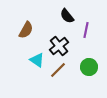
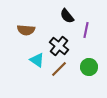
brown semicircle: rotated 66 degrees clockwise
black cross: rotated 12 degrees counterclockwise
brown line: moved 1 px right, 1 px up
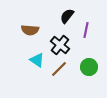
black semicircle: rotated 77 degrees clockwise
brown semicircle: moved 4 px right
black cross: moved 1 px right, 1 px up
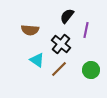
black cross: moved 1 px right, 1 px up
green circle: moved 2 px right, 3 px down
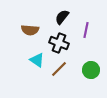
black semicircle: moved 5 px left, 1 px down
black cross: moved 2 px left, 1 px up; rotated 18 degrees counterclockwise
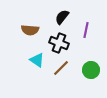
brown line: moved 2 px right, 1 px up
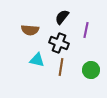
cyan triangle: rotated 21 degrees counterclockwise
brown line: moved 1 px up; rotated 36 degrees counterclockwise
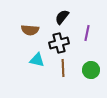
purple line: moved 1 px right, 3 px down
black cross: rotated 36 degrees counterclockwise
brown line: moved 2 px right, 1 px down; rotated 12 degrees counterclockwise
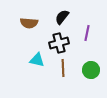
brown semicircle: moved 1 px left, 7 px up
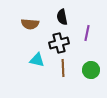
black semicircle: rotated 49 degrees counterclockwise
brown semicircle: moved 1 px right, 1 px down
